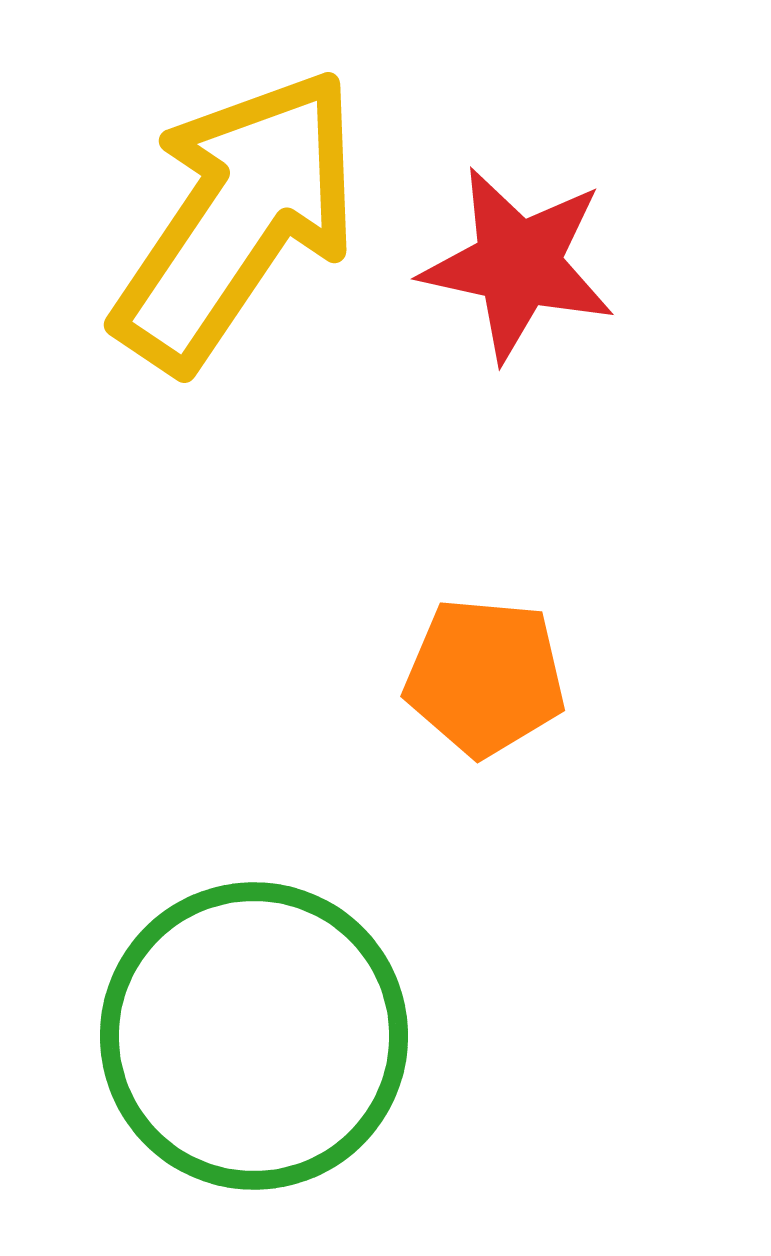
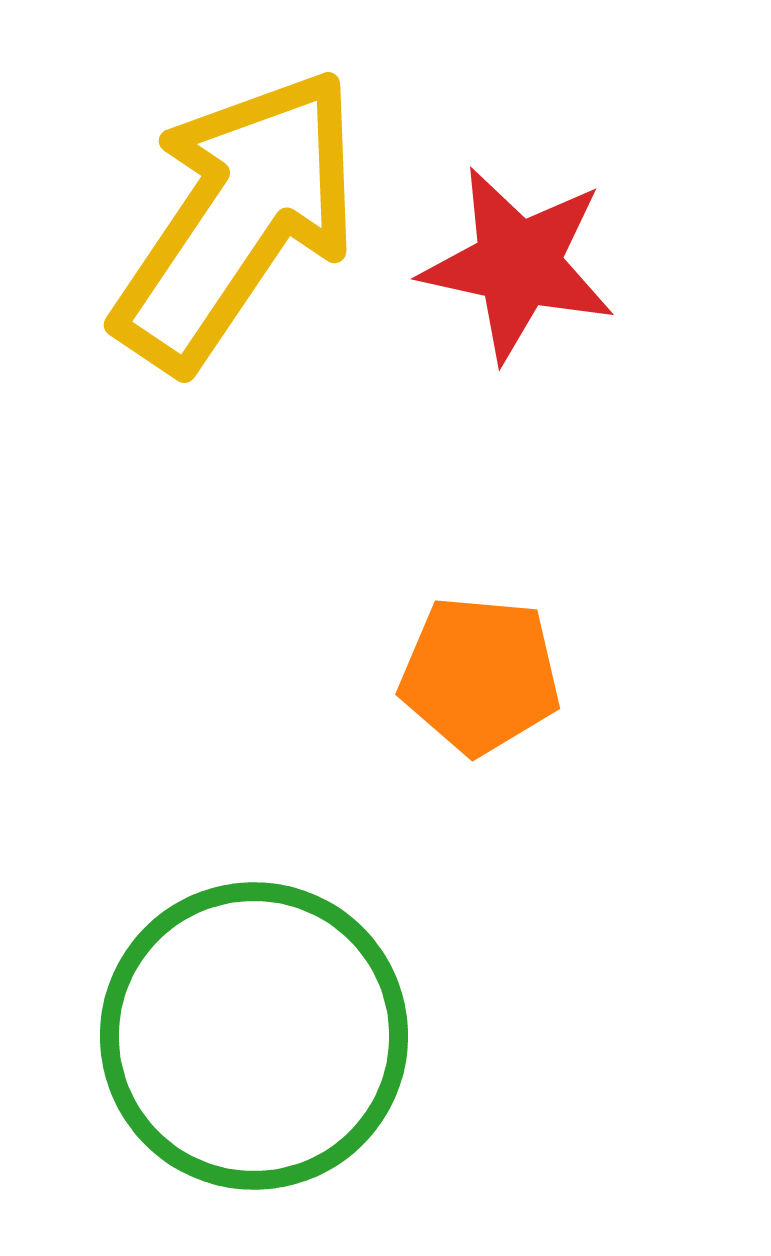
orange pentagon: moved 5 px left, 2 px up
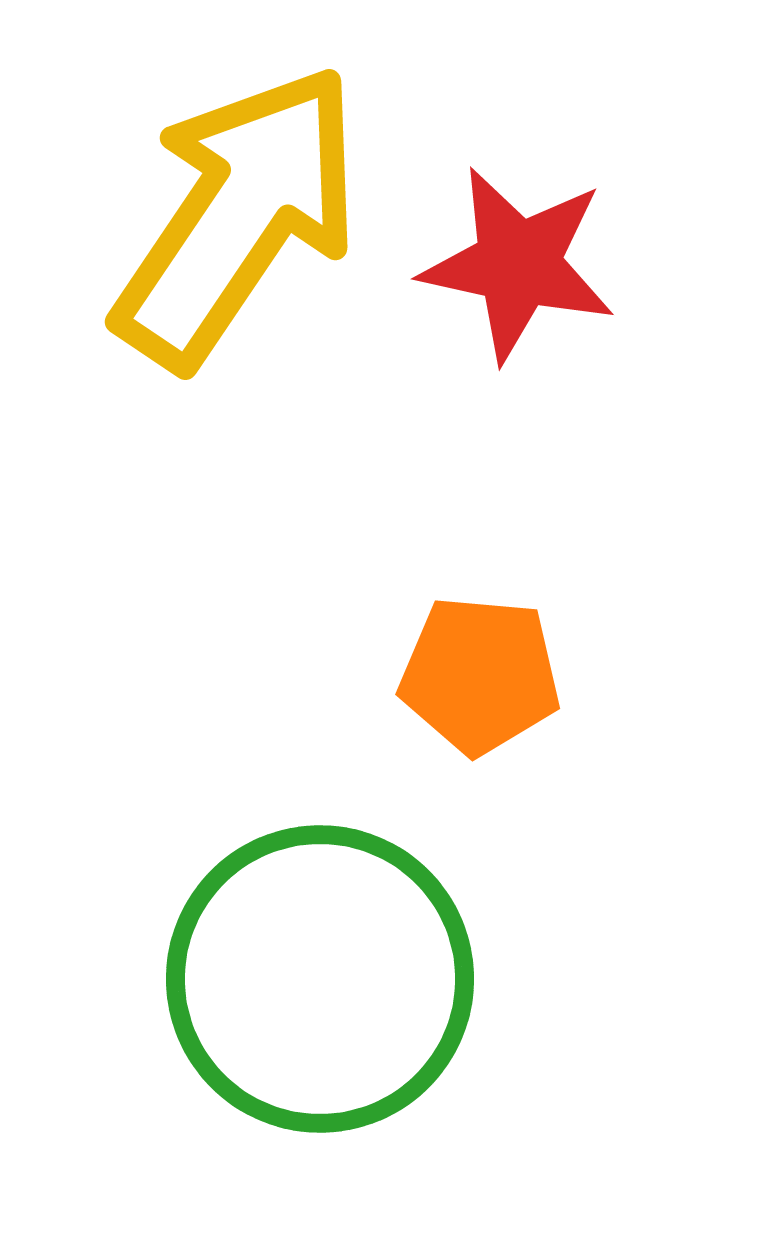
yellow arrow: moved 1 px right, 3 px up
green circle: moved 66 px right, 57 px up
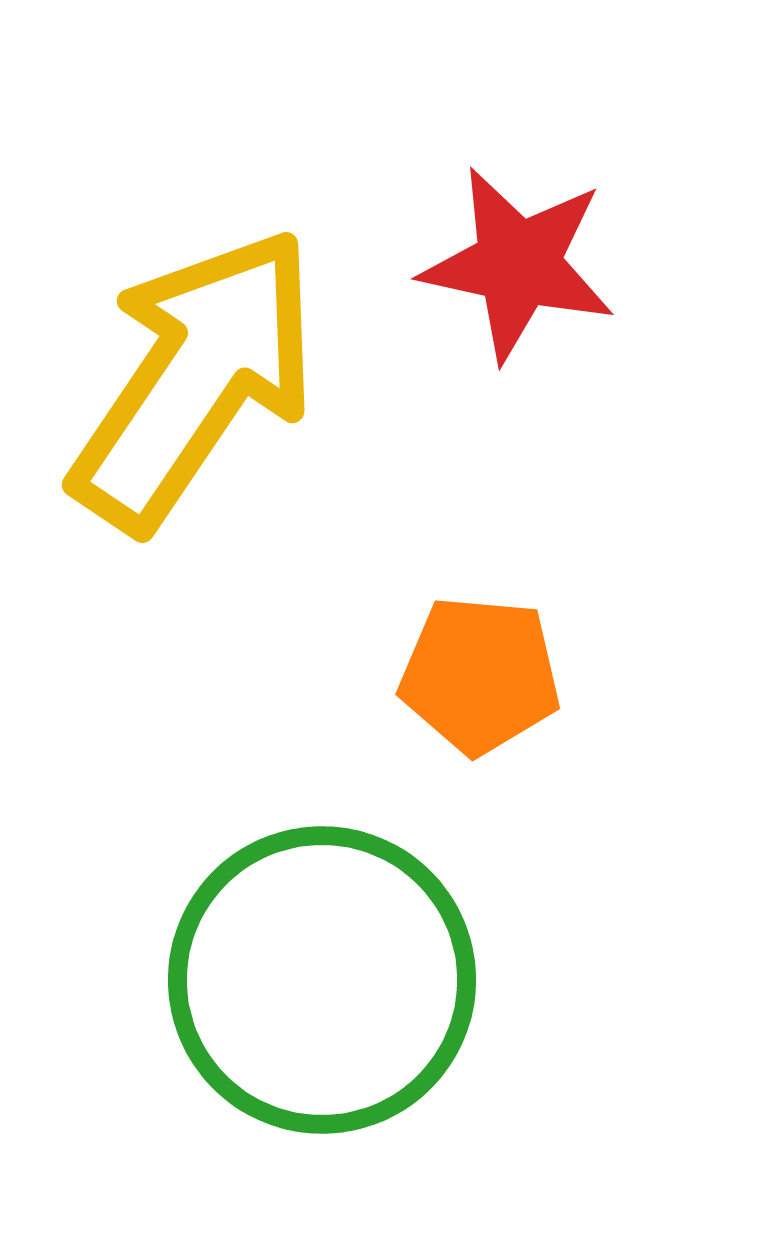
yellow arrow: moved 43 px left, 163 px down
green circle: moved 2 px right, 1 px down
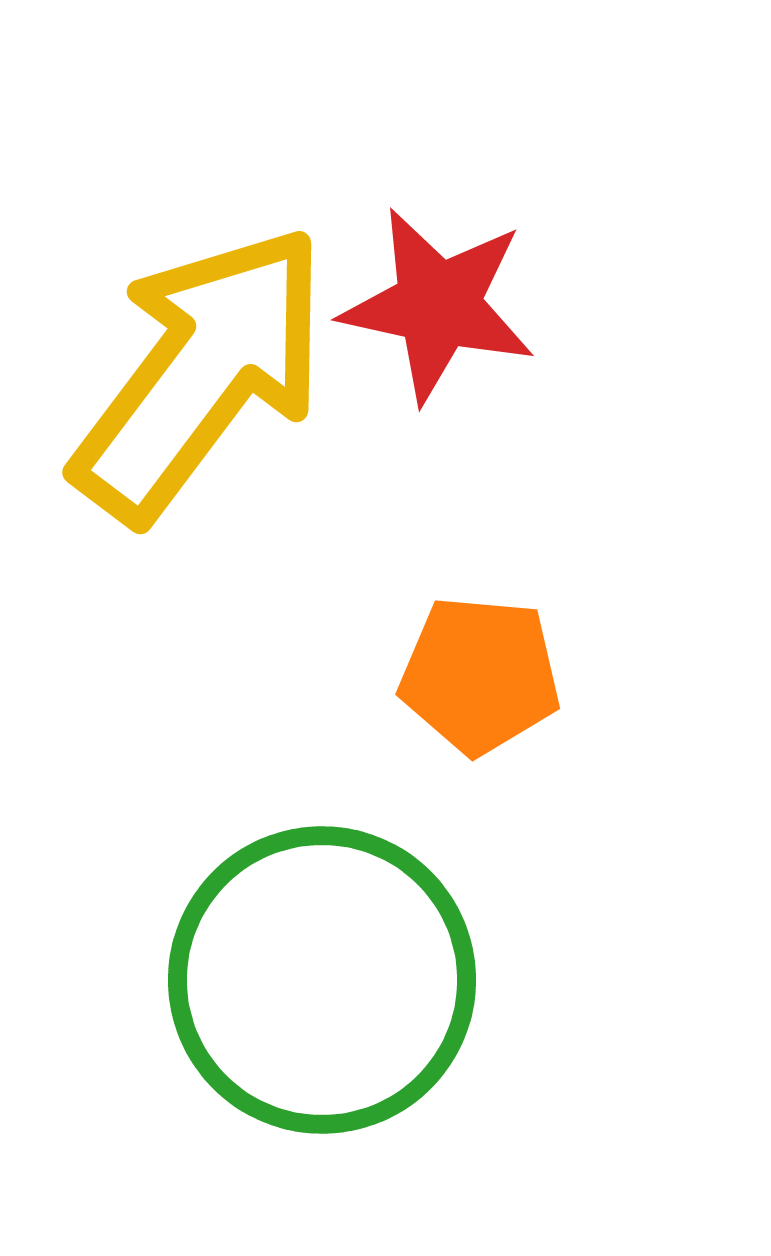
red star: moved 80 px left, 41 px down
yellow arrow: moved 6 px right, 6 px up; rotated 3 degrees clockwise
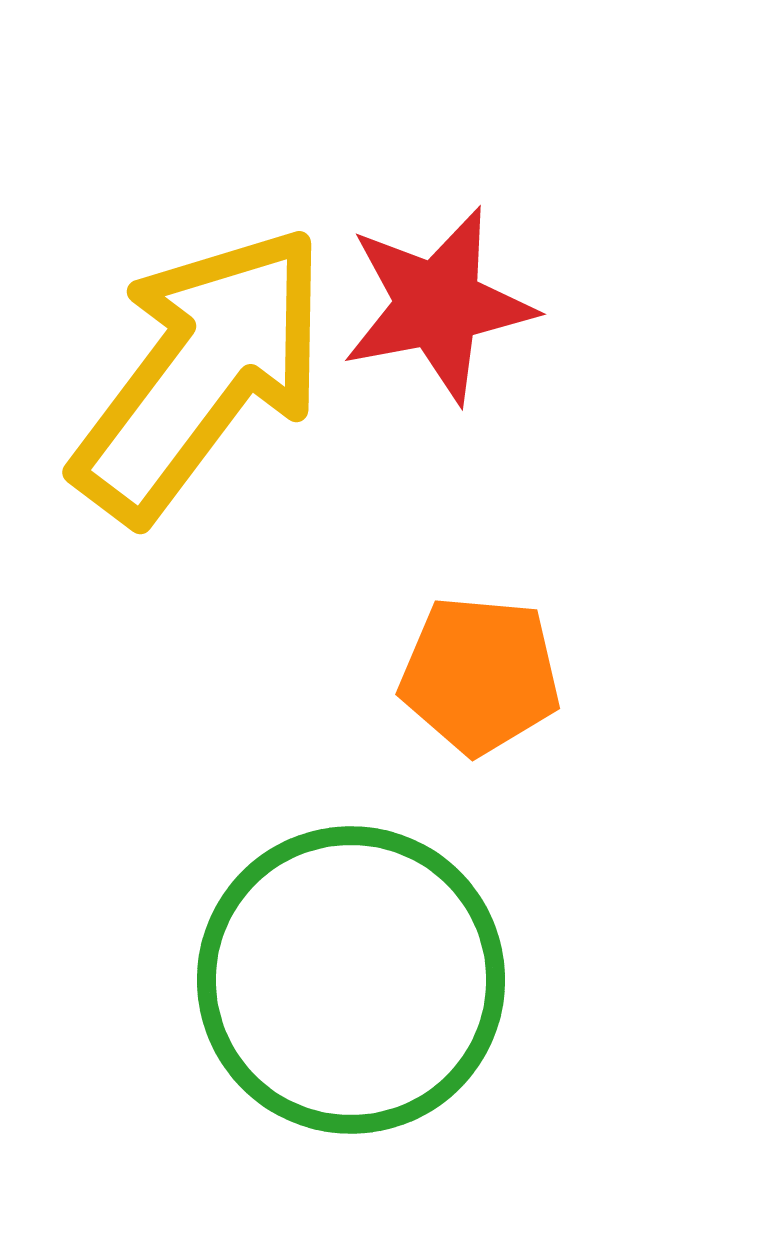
red star: rotated 23 degrees counterclockwise
green circle: moved 29 px right
